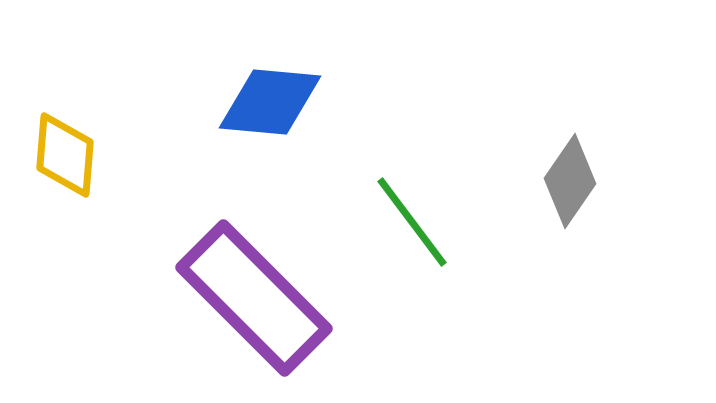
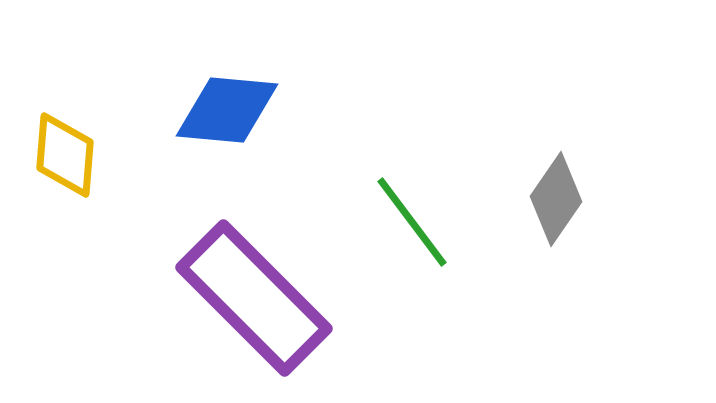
blue diamond: moved 43 px left, 8 px down
gray diamond: moved 14 px left, 18 px down
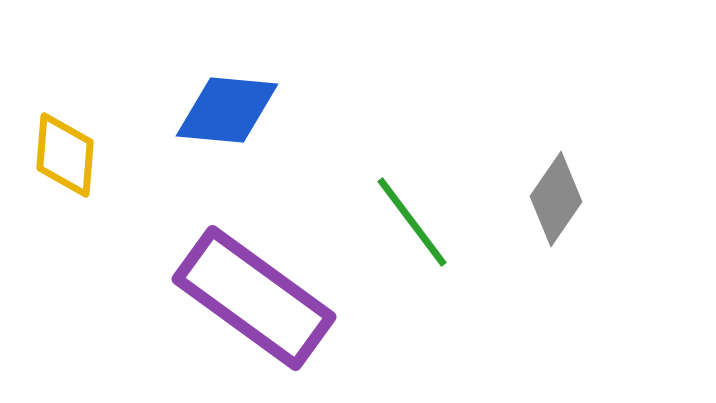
purple rectangle: rotated 9 degrees counterclockwise
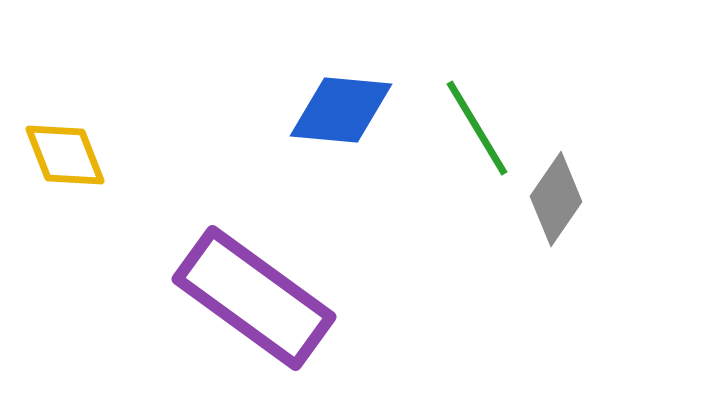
blue diamond: moved 114 px right
yellow diamond: rotated 26 degrees counterclockwise
green line: moved 65 px right, 94 px up; rotated 6 degrees clockwise
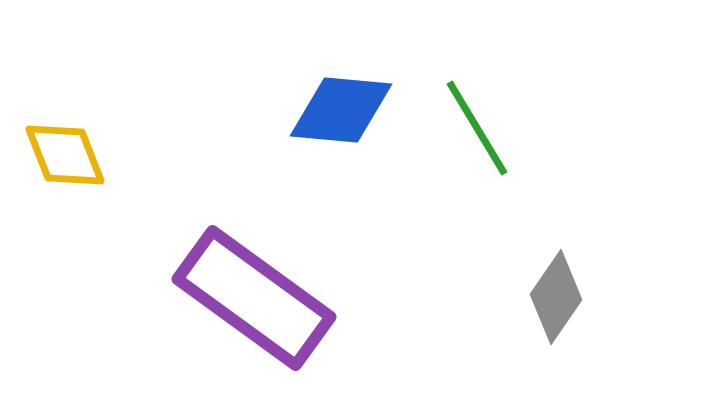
gray diamond: moved 98 px down
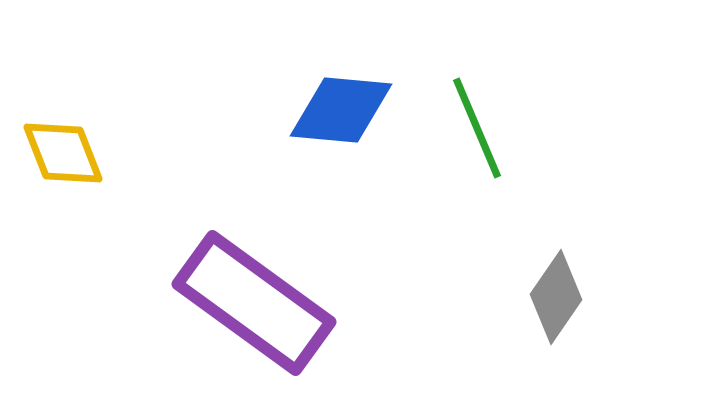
green line: rotated 8 degrees clockwise
yellow diamond: moved 2 px left, 2 px up
purple rectangle: moved 5 px down
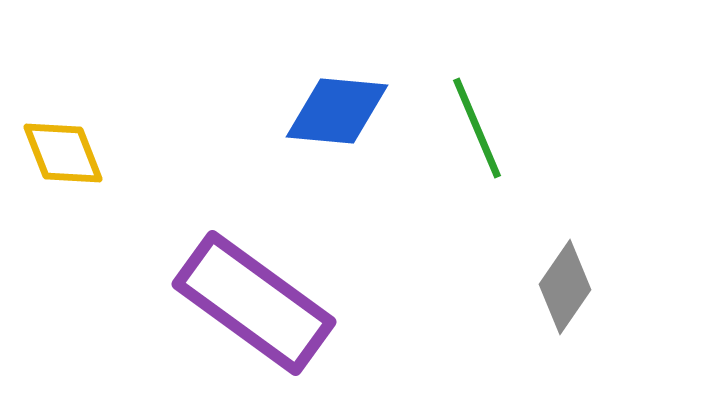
blue diamond: moved 4 px left, 1 px down
gray diamond: moved 9 px right, 10 px up
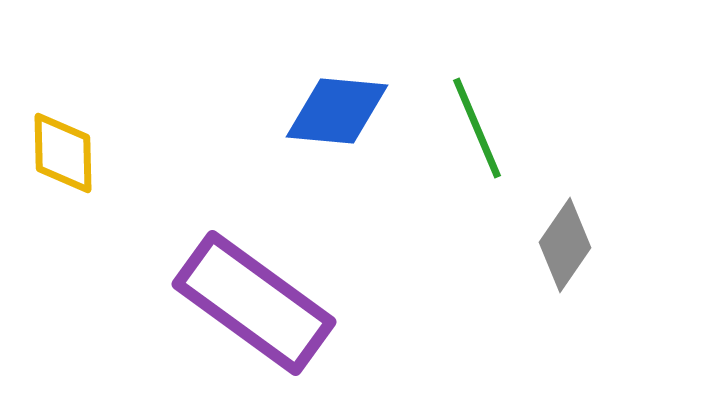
yellow diamond: rotated 20 degrees clockwise
gray diamond: moved 42 px up
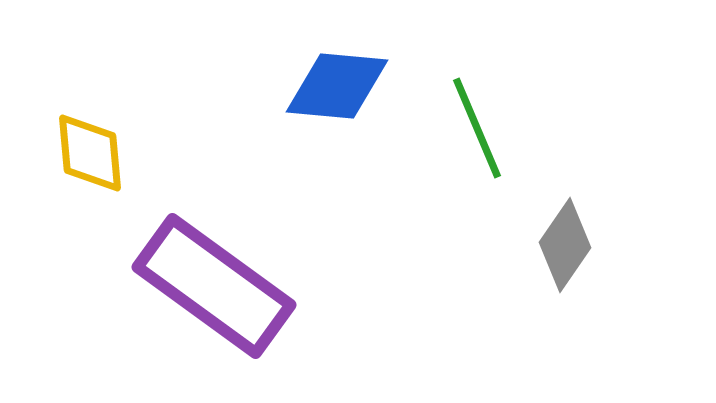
blue diamond: moved 25 px up
yellow diamond: moved 27 px right; rotated 4 degrees counterclockwise
purple rectangle: moved 40 px left, 17 px up
